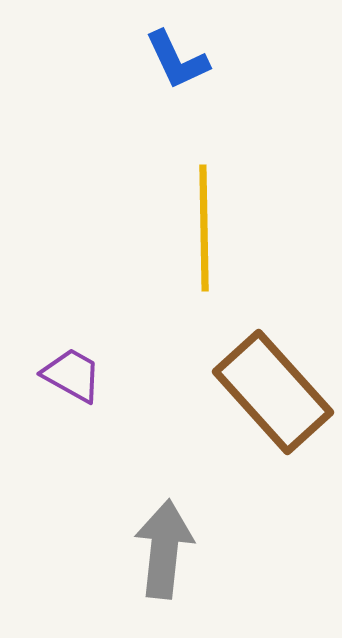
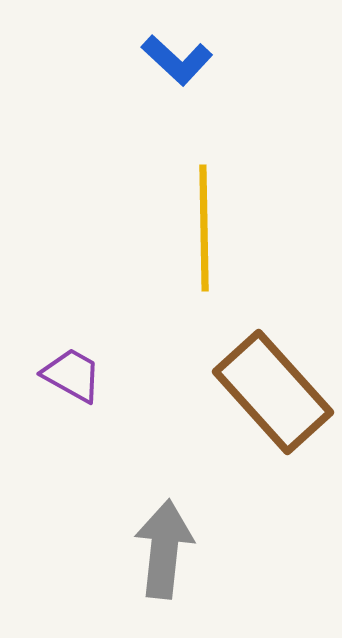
blue L-shape: rotated 22 degrees counterclockwise
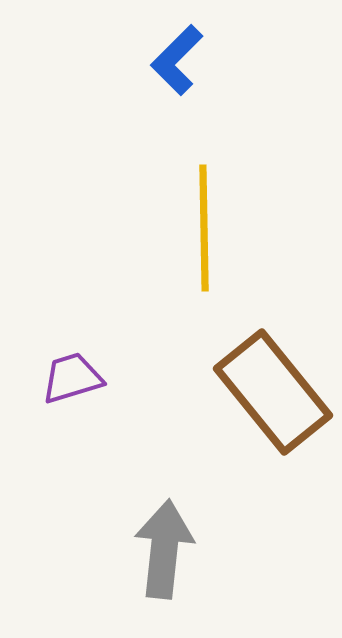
blue L-shape: rotated 92 degrees clockwise
purple trapezoid: moved 3 px down; rotated 46 degrees counterclockwise
brown rectangle: rotated 3 degrees clockwise
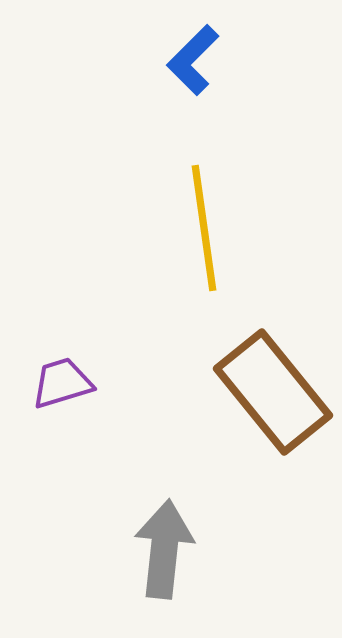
blue L-shape: moved 16 px right
yellow line: rotated 7 degrees counterclockwise
purple trapezoid: moved 10 px left, 5 px down
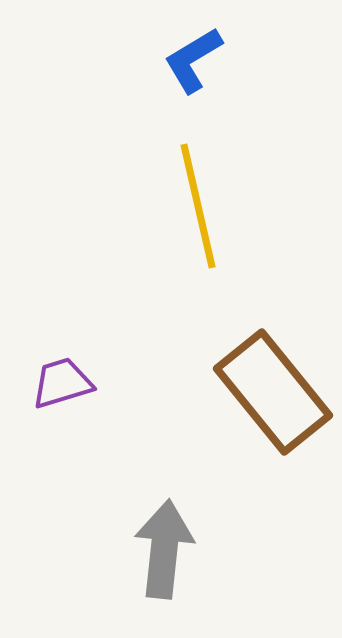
blue L-shape: rotated 14 degrees clockwise
yellow line: moved 6 px left, 22 px up; rotated 5 degrees counterclockwise
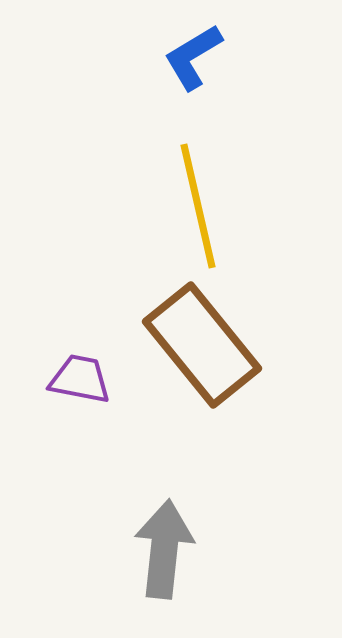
blue L-shape: moved 3 px up
purple trapezoid: moved 18 px right, 4 px up; rotated 28 degrees clockwise
brown rectangle: moved 71 px left, 47 px up
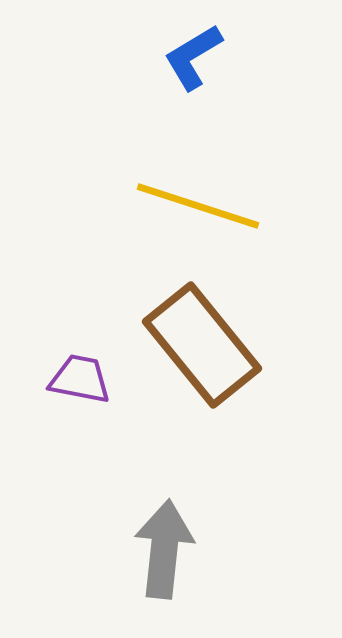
yellow line: rotated 59 degrees counterclockwise
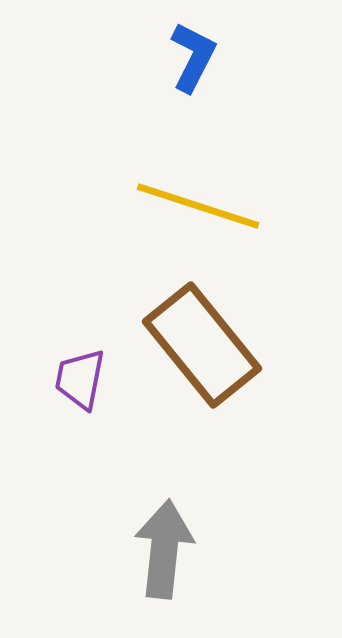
blue L-shape: rotated 148 degrees clockwise
purple trapezoid: rotated 90 degrees counterclockwise
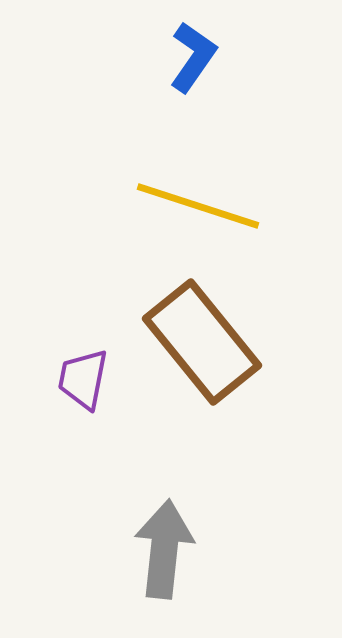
blue L-shape: rotated 8 degrees clockwise
brown rectangle: moved 3 px up
purple trapezoid: moved 3 px right
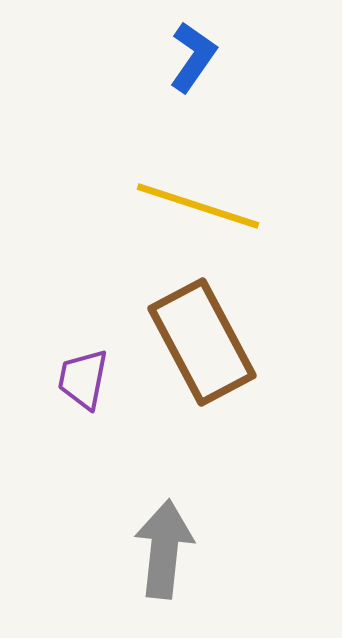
brown rectangle: rotated 11 degrees clockwise
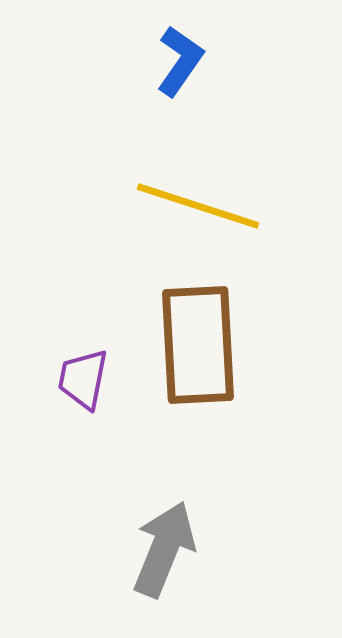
blue L-shape: moved 13 px left, 4 px down
brown rectangle: moved 4 px left, 3 px down; rotated 25 degrees clockwise
gray arrow: rotated 16 degrees clockwise
